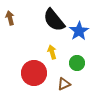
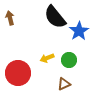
black semicircle: moved 1 px right, 3 px up
yellow arrow: moved 5 px left, 6 px down; rotated 96 degrees counterclockwise
green circle: moved 8 px left, 3 px up
red circle: moved 16 px left
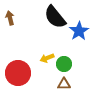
green circle: moved 5 px left, 4 px down
brown triangle: rotated 24 degrees clockwise
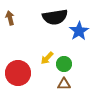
black semicircle: rotated 60 degrees counterclockwise
yellow arrow: rotated 24 degrees counterclockwise
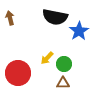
black semicircle: rotated 20 degrees clockwise
brown triangle: moved 1 px left, 1 px up
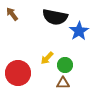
brown arrow: moved 2 px right, 4 px up; rotated 24 degrees counterclockwise
green circle: moved 1 px right, 1 px down
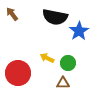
yellow arrow: rotated 72 degrees clockwise
green circle: moved 3 px right, 2 px up
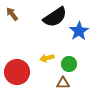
black semicircle: rotated 45 degrees counterclockwise
yellow arrow: rotated 40 degrees counterclockwise
green circle: moved 1 px right, 1 px down
red circle: moved 1 px left, 1 px up
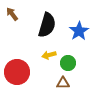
black semicircle: moved 8 px left, 8 px down; rotated 40 degrees counterclockwise
yellow arrow: moved 2 px right, 3 px up
green circle: moved 1 px left, 1 px up
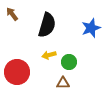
blue star: moved 12 px right, 3 px up; rotated 12 degrees clockwise
green circle: moved 1 px right, 1 px up
